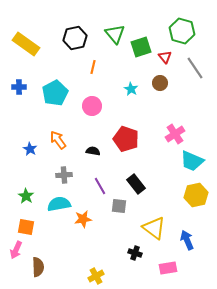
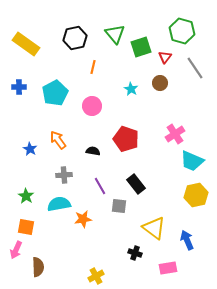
red triangle: rotated 16 degrees clockwise
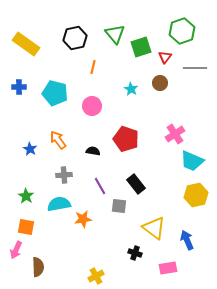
green hexagon: rotated 25 degrees clockwise
gray line: rotated 55 degrees counterclockwise
cyan pentagon: rotated 30 degrees counterclockwise
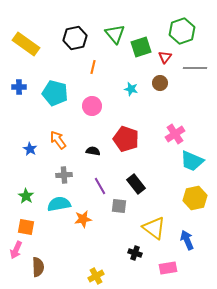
cyan star: rotated 16 degrees counterclockwise
yellow hexagon: moved 1 px left, 3 px down
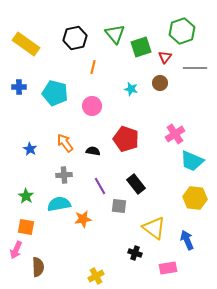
orange arrow: moved 7 px right, 3 px down
yellow hexagon: rotated 20 degrees clockwise
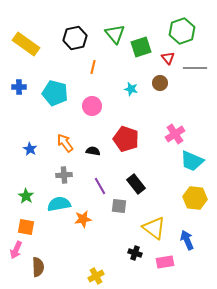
red triangle: moved 3 px right, 1 px down; rotated 16 degrees counterclockwise
pink rectangle: moved 3 px left, 6 px up
